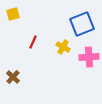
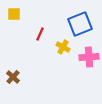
yellow square: moved 1 px right; rotated 16 degrees clockwise
blue square: moved 2 px left
red line: moved 7 px right, 8 px up
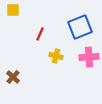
yellow square: moved 1 px left, 4 px up
blue square: moved 3 px down
yellow cross: moved 7 px left, 9 px down; rotated 16 degrees counterclockwise
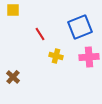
red line: rotated 56 degrees counterclockwise
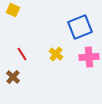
yellow square: rotated 24 degrees clockwise
red line: moved 18 px left, 20 px down
yellow cross: moved 2 px up; rotated 24 degrees clockwise
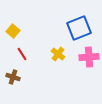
yellow square: moved 21 px down; rotated 16 degrees clockwise
blue square: moved 1 px left, 1 px down
yellow cross: moved 2 px right
brown cross: rotated 24 degrees counterclockwise
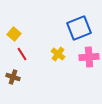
yellow square: moved 1 px right, 3 px down
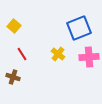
yellow square: moved 8 px up
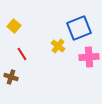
yellow cross: moved 8 px up
brown cross: moved 2 px left
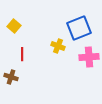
yellow cross: rotated 16 degrees counterclockwise
red line: rotated 32 degrees clockwise
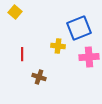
yellow square: moved 1 px right, 14 px up
yellow cross: rotated 16 degrees counterclockwise
brown cross: moved 28 px right
